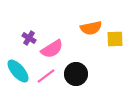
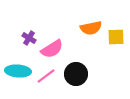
yellow square: moved 1 px right, 2 px up
cyan ellipse: rotated 45 degrees counterclockwise
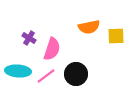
orange semicircle: moved 2 px left, 1 px up
yellow square: moved 1 px up
pink semicircle: rotated 40 degrees counterclockwise
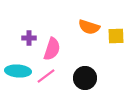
orange semicircle: rotated 30 degrees clockwise
purple cross: rotated 32 degrees counterclockwise
black circle: moved 9 px right, 4 px down
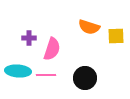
pink line: moved 1 px up; rotated 36 degrees clockwise
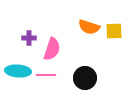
yellow square: moved 2 px left, 5 px up
